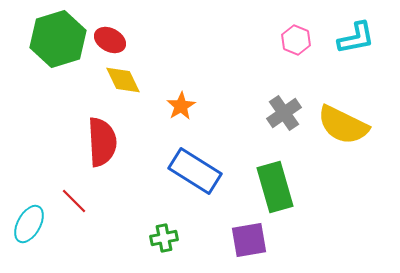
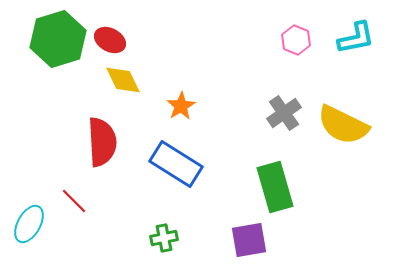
blue rectangle: moved 19 px left, 7 px up
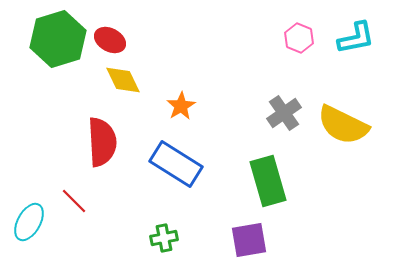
pink hexagon: moved 3 px right, 2 px up
green rectangle: moved 7 px left, 6 px up
cyan ellipse: moved 2 px up
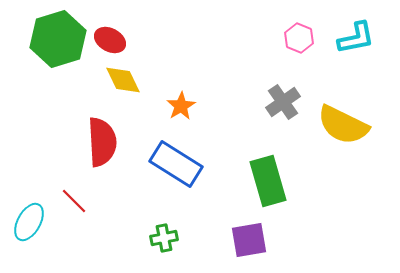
gray cross: moved 1 px left, 11 px up
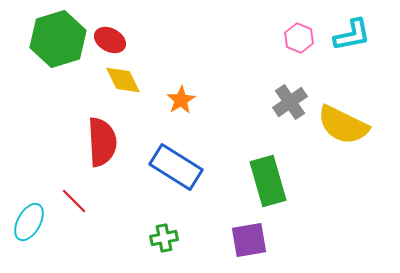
cyan L-shape: moved 4 px left, 3 px up
gray cross: moved 7 px right
orange star: moved 6 px up
blue rectangle: moved 3 px down
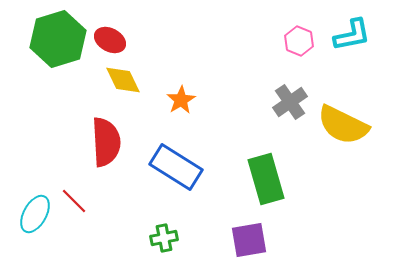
pink hexagon: moved 3 px down
red semicircle: moved 4 px right
green rectangle: moved 2 px left, 2 px up
cyan ellipse: moved 6 px right, 8 px up
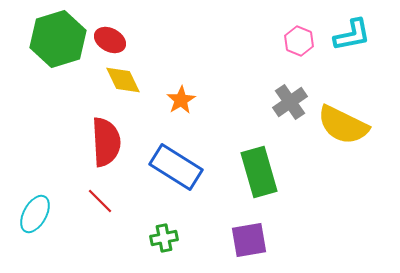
green rectangle: moved 7 px left, 7 px up
red line: moved 26 px right
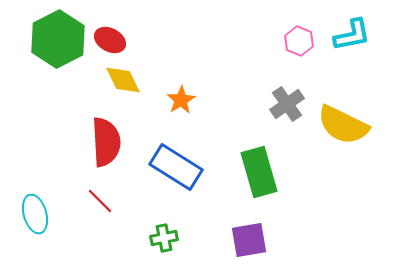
green hexagon: rotated 10 degrees counterclockwise
gray cross: moved 3 px left, 2 px down
cyan ellipse: rotated 45 degrees counterclockwise
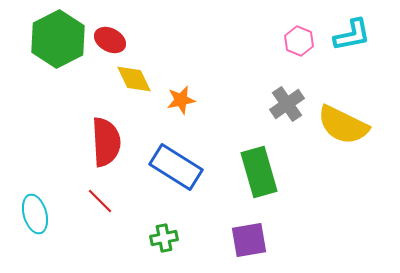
yellow diamond: moved 11 px right, 1 px up
orange star: rotated 20 degrees clockwise
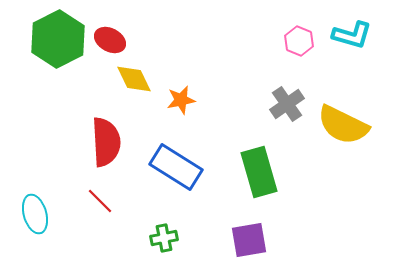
cyan L-shape: rotated 27 degrees clockwise
